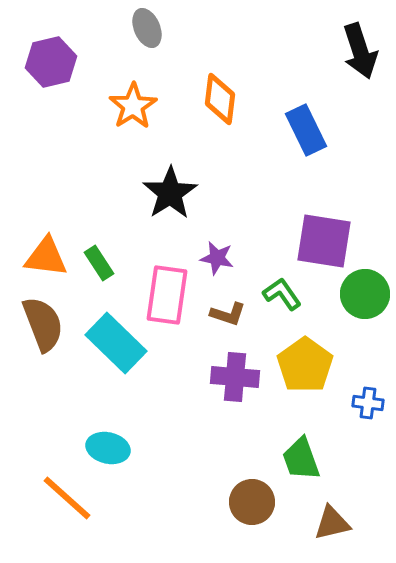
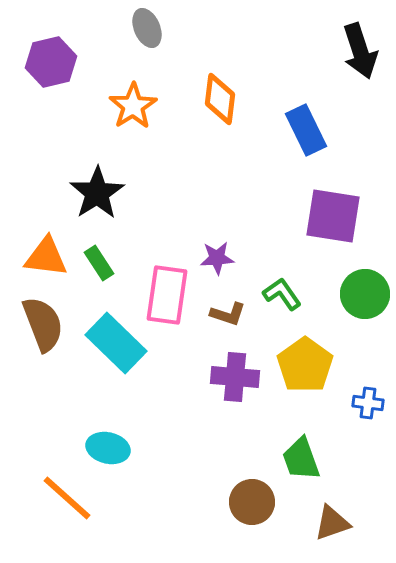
black star: moved 73 px left
purple square: moved 9 px right, 25 px up
purple star: rotated 16 degrees counterclockwise
brown triangle: rotated 6 degrees counterclockwise
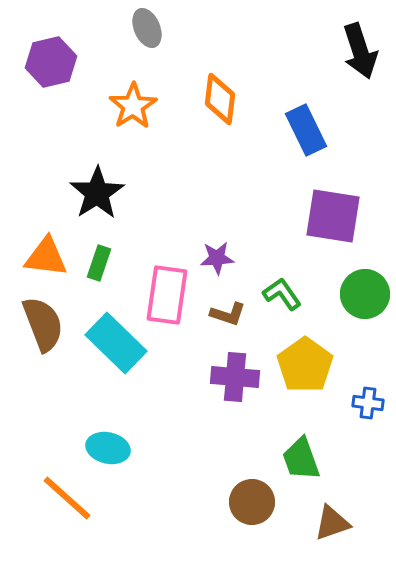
green rectangle: rotated 52 degrees clockwise
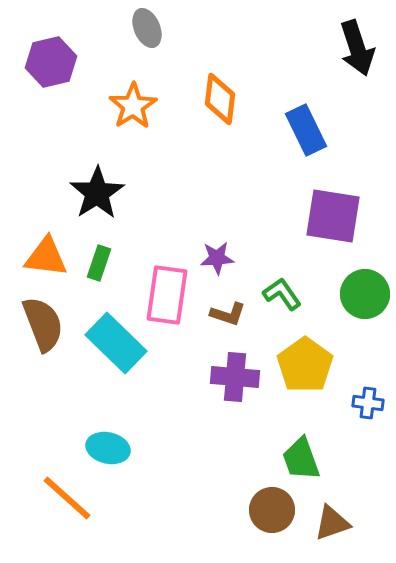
black arrow: moved 3 px left, 3 px up
brown circle: moved 20 px right, 8 px down
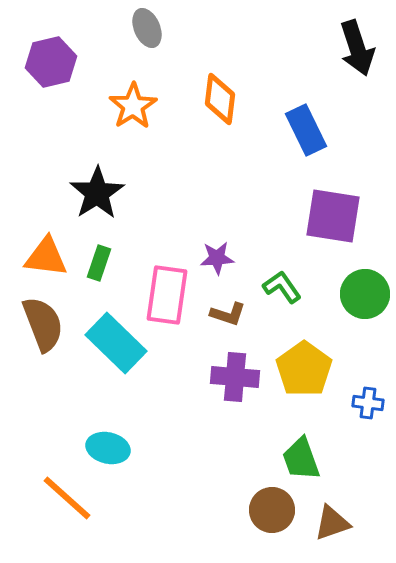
green L-shape: moved 7 px up
yellow pentagon: moved 1 px left, 4 px down
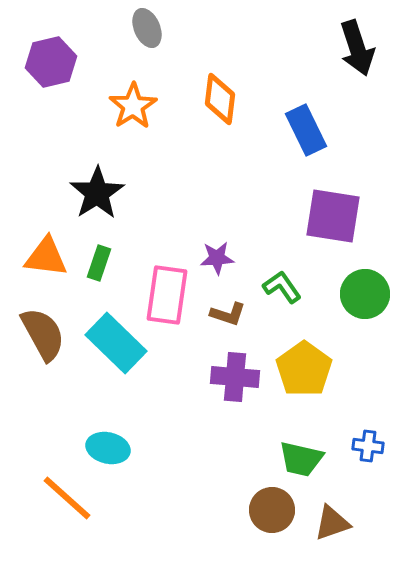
brown semicircle: moved 10 px down; rotated 8 degrees counterclockwise
blue cross: moved 43 px down
green trapezoid: rotated 57 degrees counterclockwise
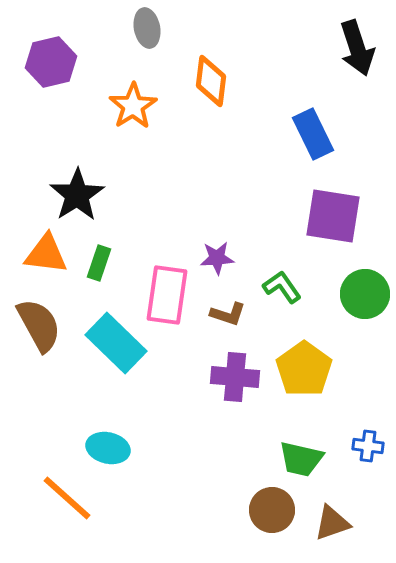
gray ellipse: rotated 12 degrees clockwise
orange diamond: moved 9 px left, 18 px up
blue rectangle: moved 7 px right, 4 px down
black star: moved 20 px left, 2 px down
orange triangle: moved 3 px up
brown semicircle: moved 4 px left, 9 px up
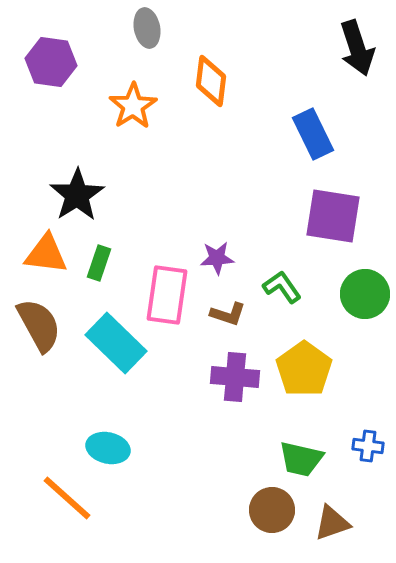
purple hexagon: rotated 21 degrees clockwise
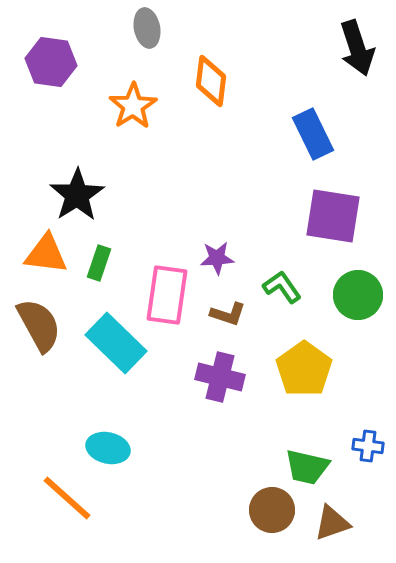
green circle: moved 7 px left, 1 px down
purple cross: moved 15 px left; rotated 9 degrees clockwise
green trapezoid: moved 6 px right, 8 px down
